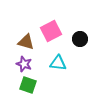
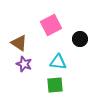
pink square: moved 6 px up
brown triangle: moved 7 px left, 1 px down; rotated 18 degrees clockwise
cyan triangle: moved 1 px up
green square: moved 27 px right; rotated 24 degrees counterclockwise
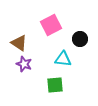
cyan triangle: moved 5 px right, 3 px up
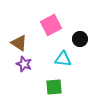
green square: moved 1 px left, 2 px down
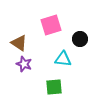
pink square: rotated 10 degrees clockwise
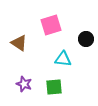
black circle: moved 6 px right
purple star: moved 20 px down
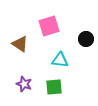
pink square: moved 2 px left, 1 px down
brown triangle: moved 1 px right, 1 px down
cyan triangle: moved 3 px left, 1 px down
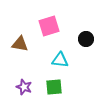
brown triangle: rotated 24 degrees counterclockwise
purple star: moved 3 px down
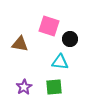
pink square: rotated 35 degrees clockwise
black circle: moved 16 px left
cyan triangle: moved 2 px down
purple star: rotated 21 degrees clockwise
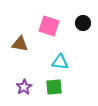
black circle: moved 13 px right, 16 px up
